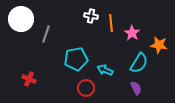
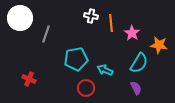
white circle: moved 1 px left, 1 px up
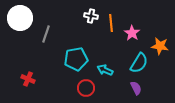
orange star: moved 1 px right, 1 px down
red cross: moved 1 px left
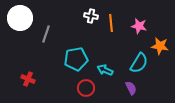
pink star: moved 7 px right, 7 px up; rotated 21 degrees counterclockwise
purple semicircle: moved 5 px left
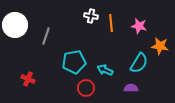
white circle: moved 5 px left, 7 px down
gray line: moved 2 px down
cyan pentagon: moved 2 px left, 3 px down
purple semicircle: rotated 64 degrees counterclockwise
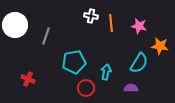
cyan arrow: moved 1 px right, 2 px down; rotated 77 degrees clockwise
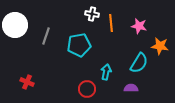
white cross: moved 1 px right, 2 px up
cyan pentagon: moved 5 px right, 17 px up
red cross: moved 1 px left, 3 px down
red circle: moved 1 px right, 1 px down
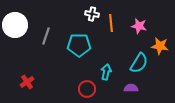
cyan pentagon: rotated 10 degrees clockwise
red cross: rotated 32 degrees clockwise
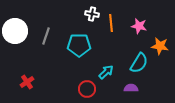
white circle: moved 6 px down
cyan arrow: rotated 35 degrees clockwise
